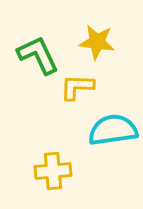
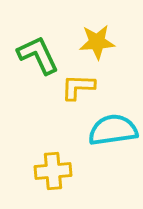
yellow star: rotated 12 degrees counterclockwise
yellow L-shape: moved 1 px right
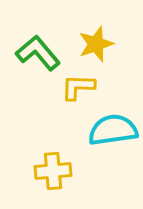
yellow star: moved 1 px left, 2 px down; rotated 15 degrees counterclockwise
green L-shape: moved 2 px up; rotated 15 degrees counterclockwise
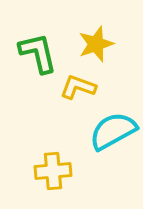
green L-shape: rotated 27 degrees clockwise
yellow L-shape: rotated 18 degrees clockwise
cyan semicircle: moved 1 px down; rotated 21 degrees counterclockwise
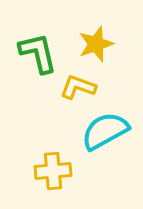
cyan semicircle: moved 8 px left
